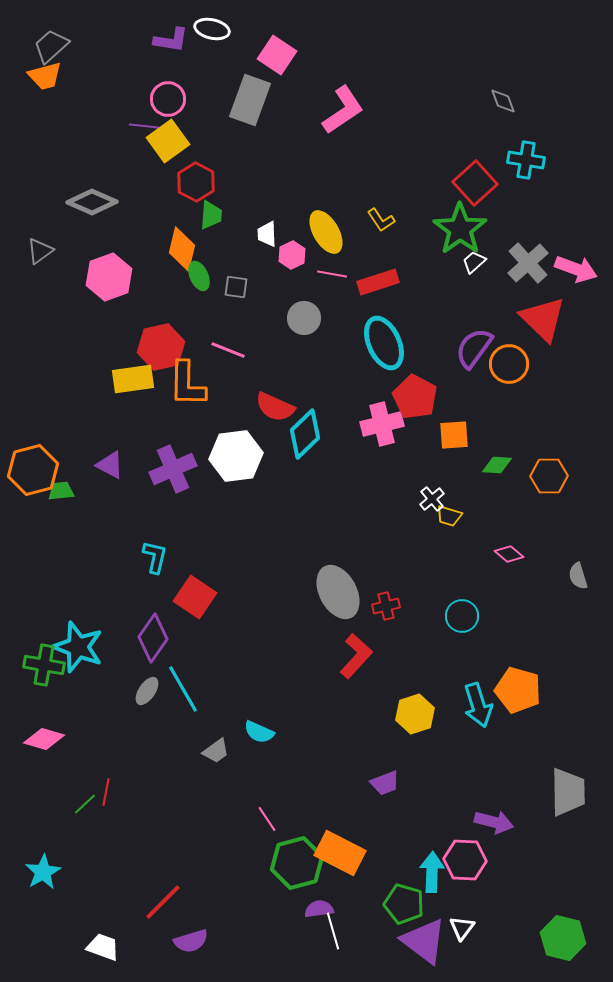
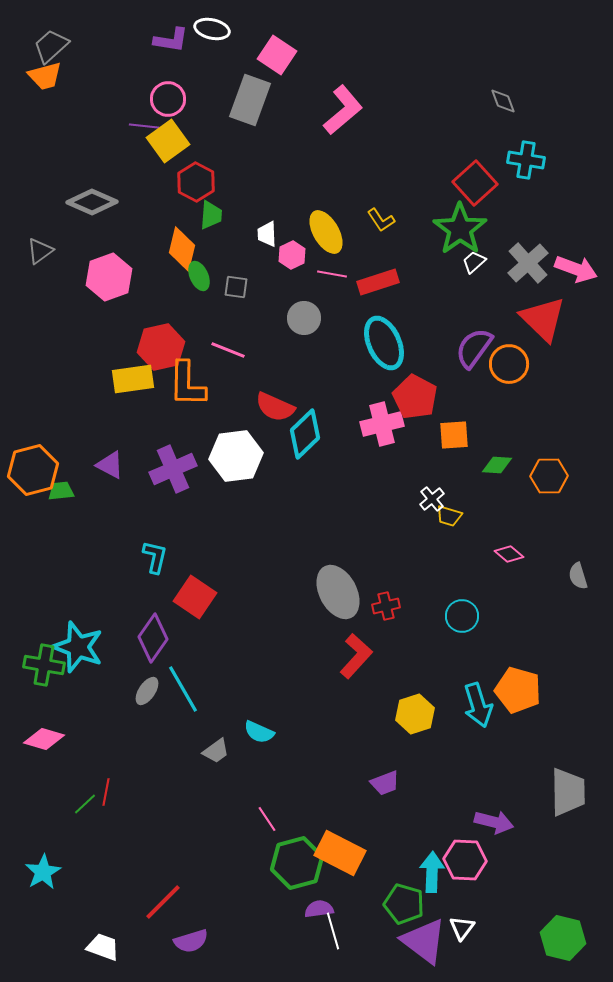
pink L-shape at (343, 110): rotated 6 degrees counterclockwise
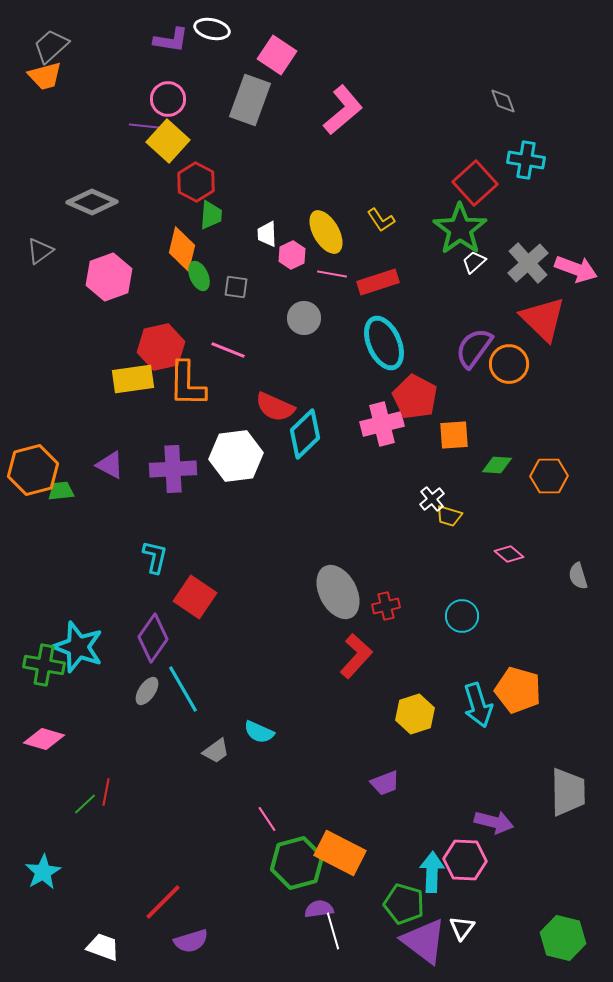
yellow square at (168, 141): rotated 12 degrees counterclockwise
purple cross at (173, 469): rotated 21 degrees clockwise
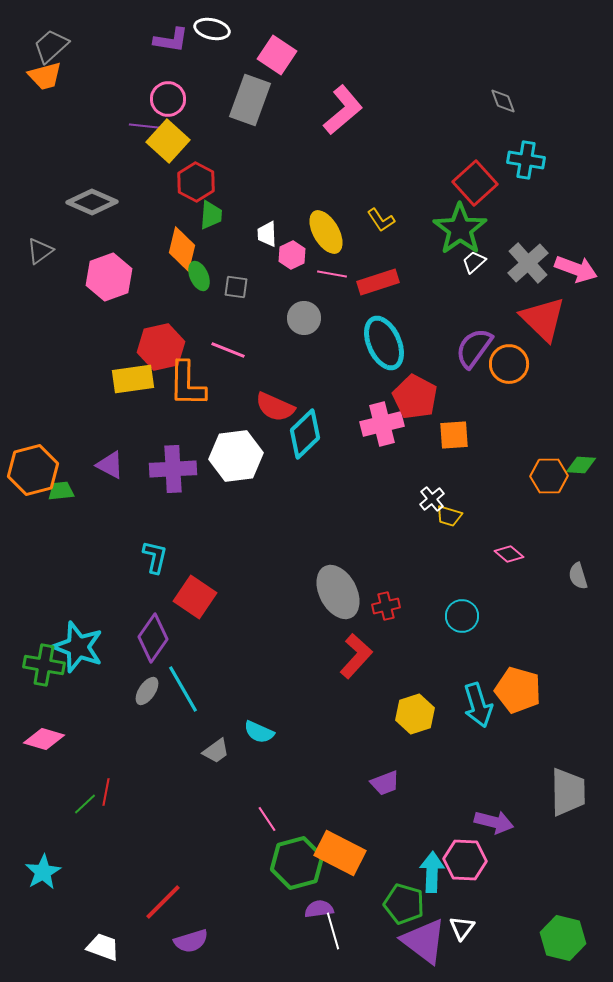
green diamond at (497, 465): moved 84 px right
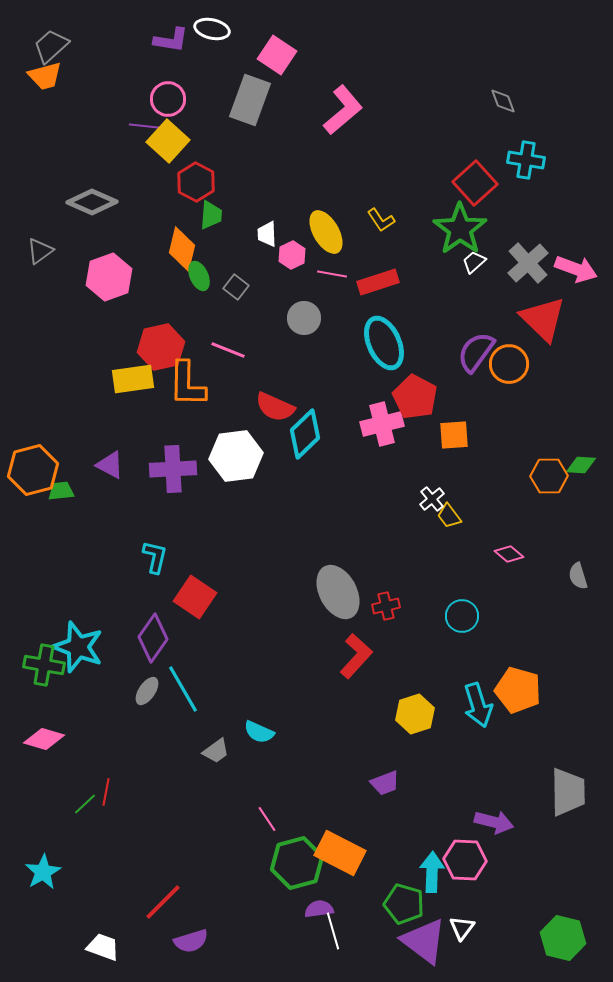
gray square at (236, 287): rotated 30 degrees clockwise
purple semicircle at (474, 348): moved 2 px right, 4 px down
yellow trapezoid at (449, 516): rotated 36 degrees clockwise
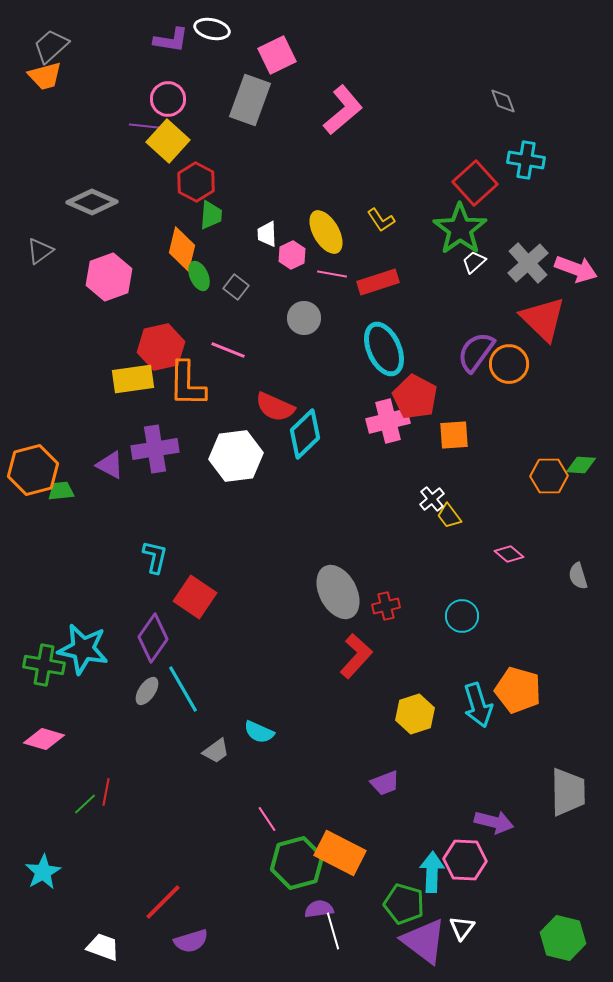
pink square at (277, 55): rotated 30 degrees clockwise
cyan ellipse at (384, 343): moved 6 px down
pink cross at (382, 424): moved 6 px right, 3 px up
purple cross at (173, 469): moved 18 px left, 20 px up; rotated 6 degrees counterclockwise
cyan star at (78, 647): moved 5 px right, 2 px down; rotated 9 degrees counterclockwise
